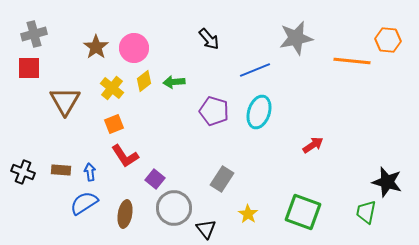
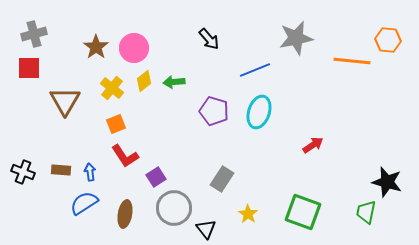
orange square: moved 2 px right
purple square: moved 1 px right, 2 px up; rotated 18 degrees clockwise
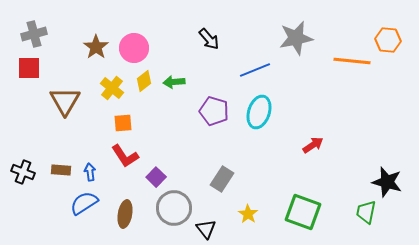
orange square: moved 7 px right, 1 px up; rotated 18 degrees clockwise
purple square: rotated 12 degrees counterclockwise
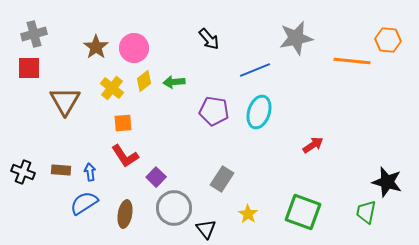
purple pentagon: rotated 8 degrees counterclockwise
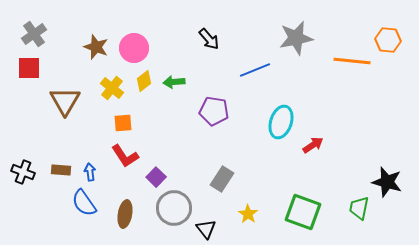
gray cross: rotated 20 degrees counterclockwise
brown star: rotated 15 degrees counterclockwise
cyan ellipse: moved 22 px right, 10 px down
blue semicircle: rotated 92 degrees counterclockwise
green trapezoid: moved 7 px left, 4 px up
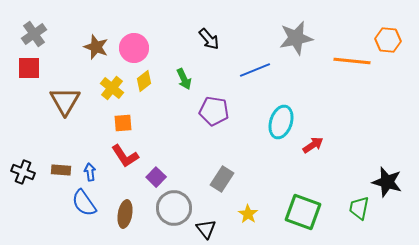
green arrow: moved 10 px right, 3 px up; rotated 110 degrees counterclockwise
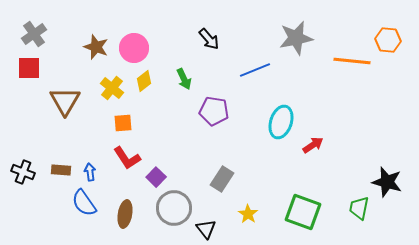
red L-shape: moved 2 px right, 2 px down
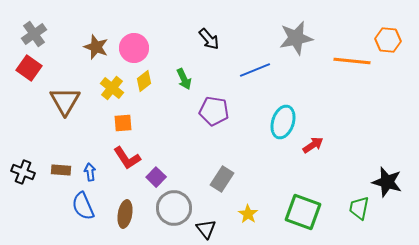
red square: rotated 35 degrees clockwise
cyan ellipse: moved 2 px right
blue semicircle: moved 1 px left, 3 px down; rotated 12 degrees clockwise
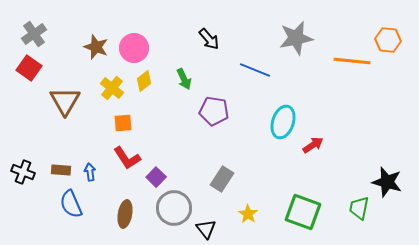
blue line: rotated 44 degrees clockwise
blue semicircle: moved 12 px left, 2 px up
